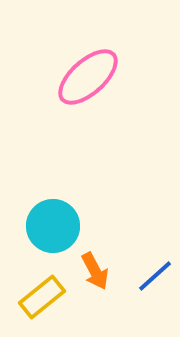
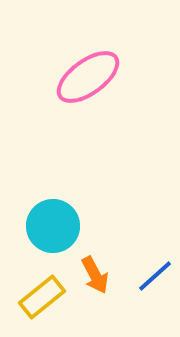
pink ellipse: rotated 6 degrees clockwise
orange arrow: moved 4 px down
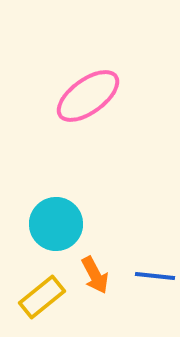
pink ellipse: moved 19 px down
cyan circle: moved 3 px right, 2 px up
blue line: rotated 48 degrees clockwise
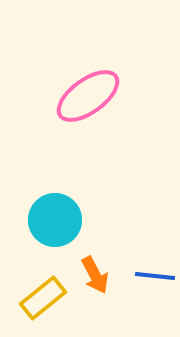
cyan circle: moved 1 px left, 4 px up
yellow rectangle: moved 1 px right, 1 px down
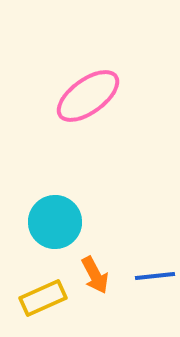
cyan circle: moved 2 px down
blue line: rotated 12 degrees counterclockwise
yellow rectangle: rotated 15 degrees clockwise
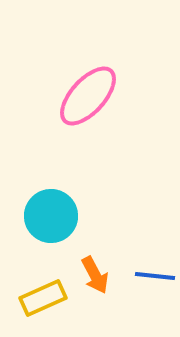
pink ellipse: rotated 12 degrees counterclockwise
cyan circle: moved 4 px left, 6 px up
blue line: rotated 12 degrees clockwise
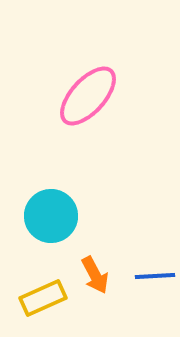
blue line: rotated 9 degrees counterclockwise
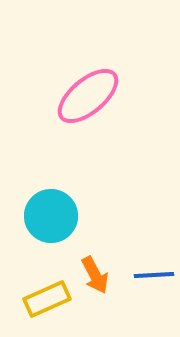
pink ellipse: rotated 8 degrees clockwise
blue line: moved 1 px left, 1 px up
yellow rectangle: moved 4 px right, 1 px down
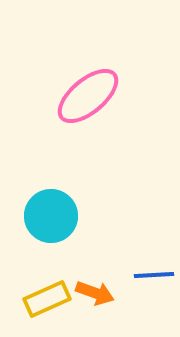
orange arrow: moved 18 px down; rotated 42 degrees counterclockwise
